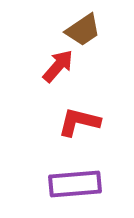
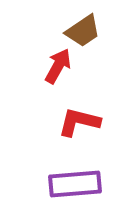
brown trapezoid: moved 1 px down
red arrow: rotated 12 degrees counterclockwise
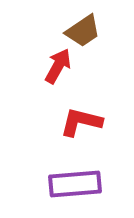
red L-shape: moved 2 px right
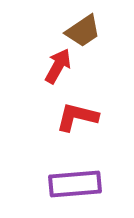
red L-shape: moved 4 px left, 5 px up
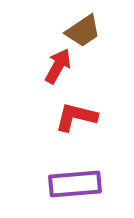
red L-shape: moved 1 px left
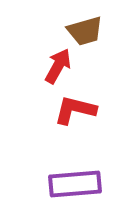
brown trapezoid: moved 2 px right; rotated 18 degrees clockwise
red L-shape: moved 1 px left, 7 px up
